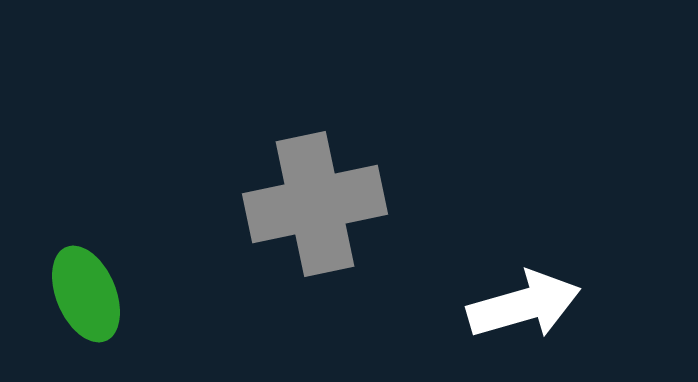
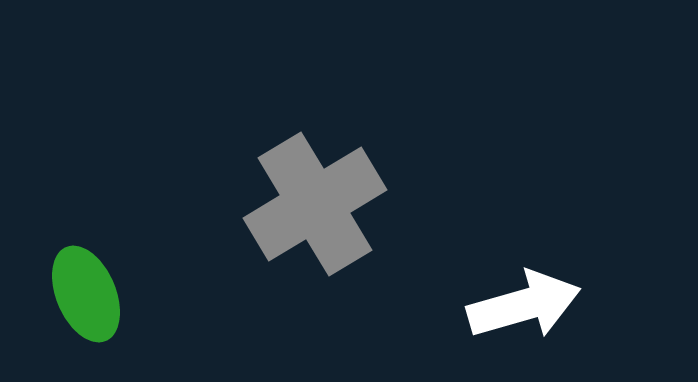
gray cross: rotated 19 degrees counterclockwise
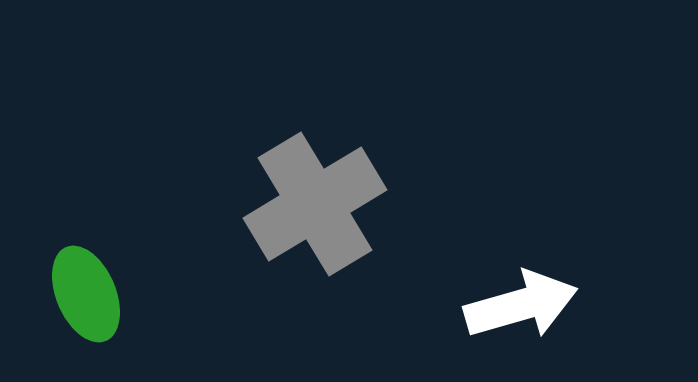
white arrow: moved 3 px left
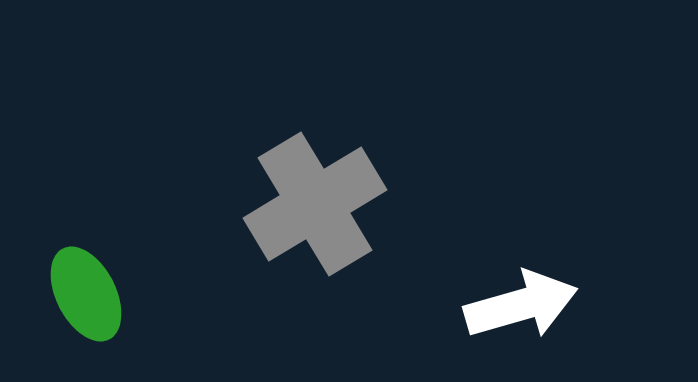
green ellipse: rotated 4 degrees counterclockwise
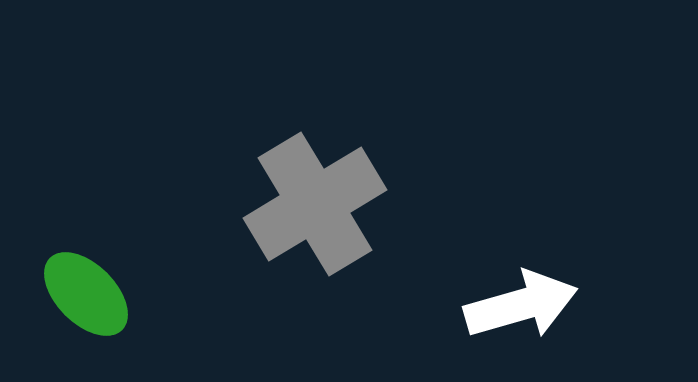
green ellipse: rotated 18 degrees counterclockwise
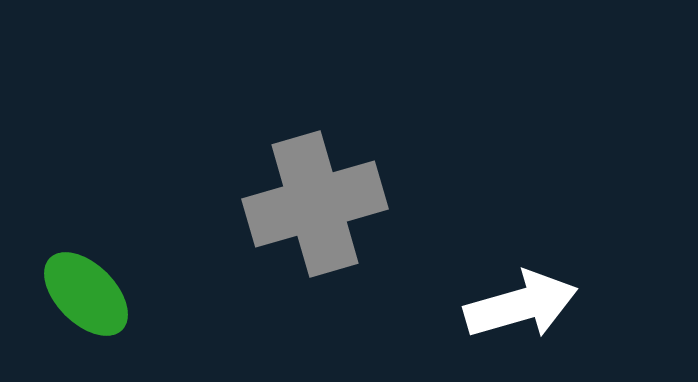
gray cross: rotated 15 degrees clockwise
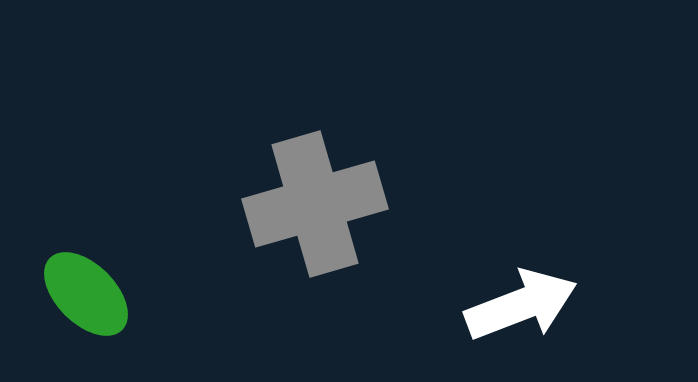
white arrow: rotated 5 degrees counterclockwise
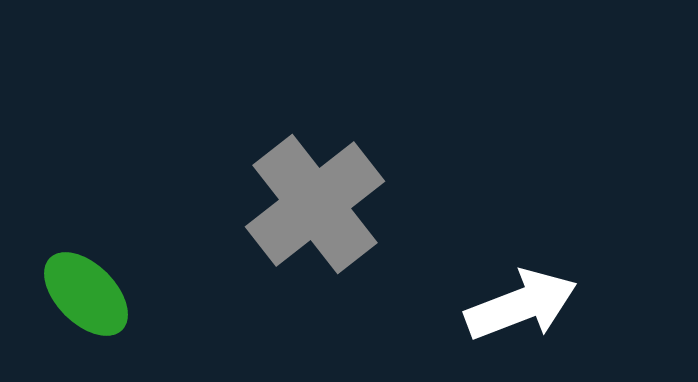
gray cross: rotated 22 degrees counterclockwise
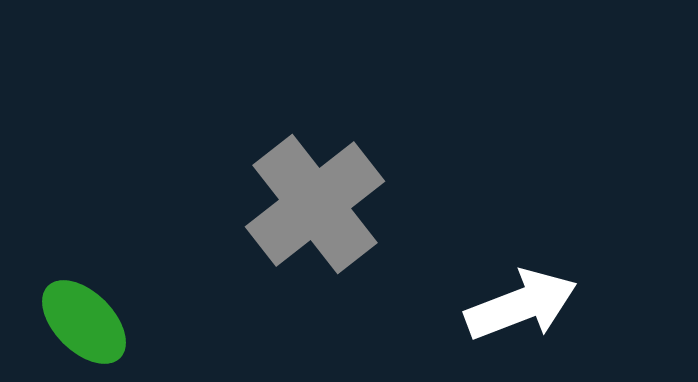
green ellipse: moved 2 px left, 28 px down
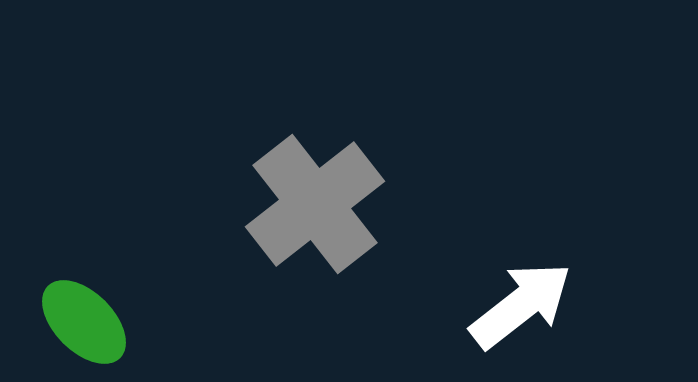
white arrow: rotated 17 degrees counterclockwise
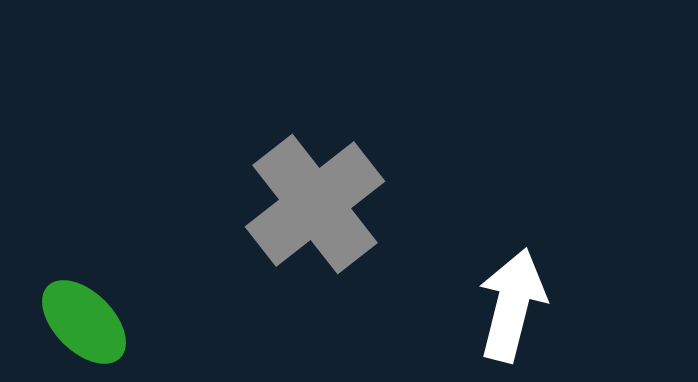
white arrow: moved 9 px left; rotated 38 degrees counterclockwise
